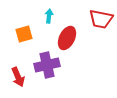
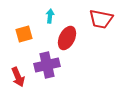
cyan arrow: moved 1 px right
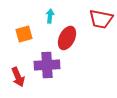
purple cross: rotated 10 degrees clockwise
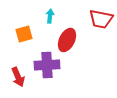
red ellipse: moved 2 px down
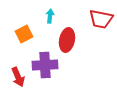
orange square: rotated 12 degrees counterclockwise
red ellipse: rotated 15 degrees counterclockwise
purple cross: moved 2 px left
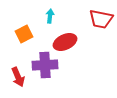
red ellipse: moved 2 px left, 2 px down; rotated 55 degrees clockwise
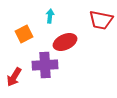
red trapezoid: moved 1 px down
red arrow: moved 4 px left; rotated 54 degrees clockwise
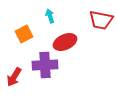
cyan arrow: rotated 24 degrees counterclockwise
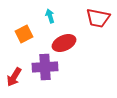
red trapezoid: moved 3 px left, 2 px up
red ellipse: moved 1 px left, 1 px down
purple cross: moved 2 px down
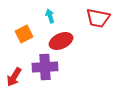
red ellipse: moved 3 px left, 2 px up
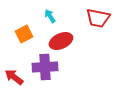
cyan arrow: rotated 16 degrees counterclockwise
red arrow: rotated 96 degrees clockwise
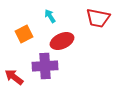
red ellipse: moved 1 px right
purple cross: moved 1 px up
